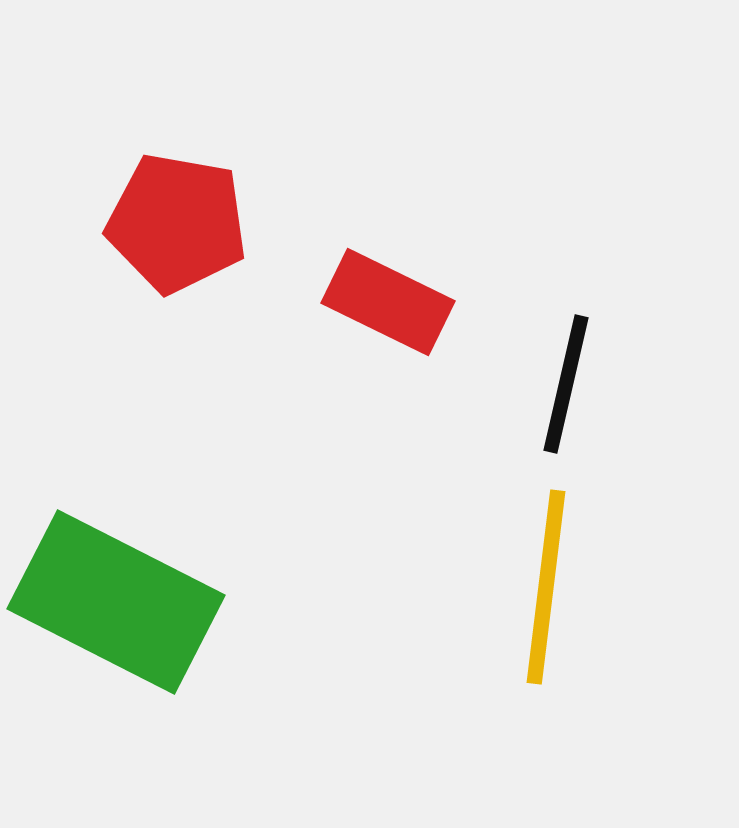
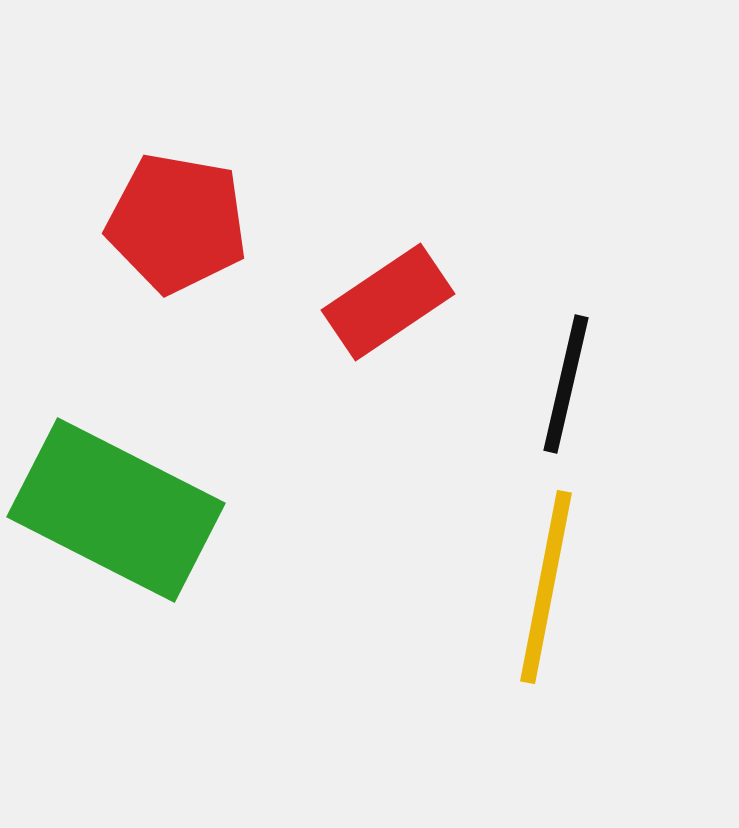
red rectangle: rotated 60 degrees counterclockwise
yellow line: rotated 4 degrees clockwise
green rectangle: moved 92 px up
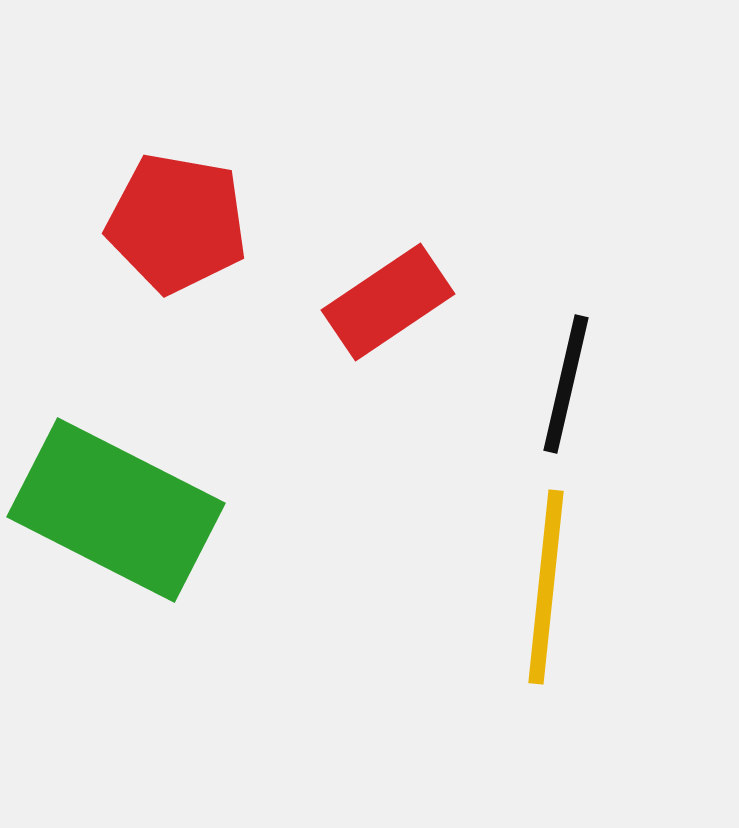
yellow line: rotated 5 degrees counterclockwise
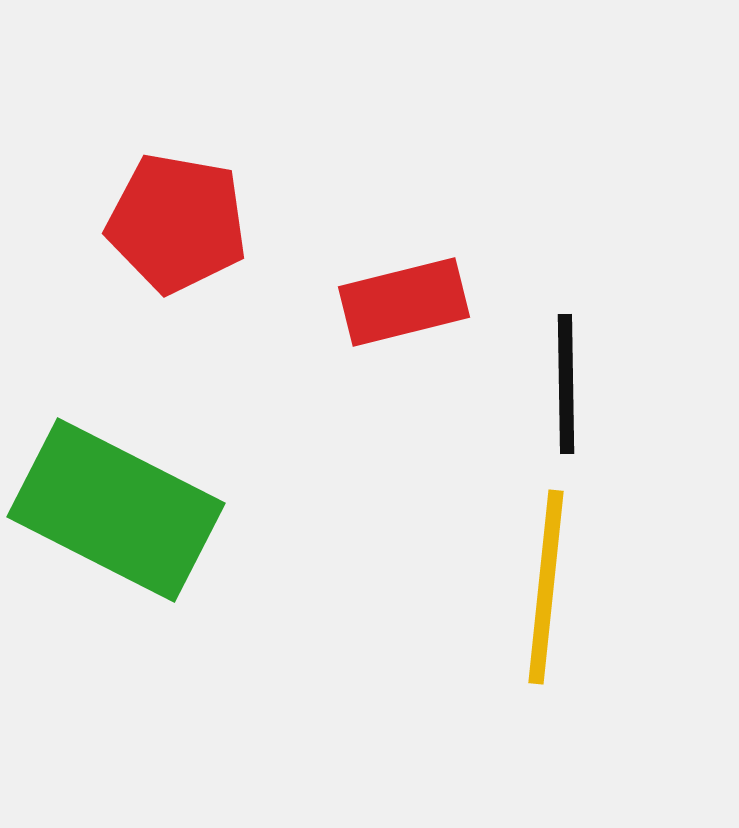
red rectangle: moved 16 px right; rotated 20 degrees clockwise
black line: rotated 14 degrees counterclockwise
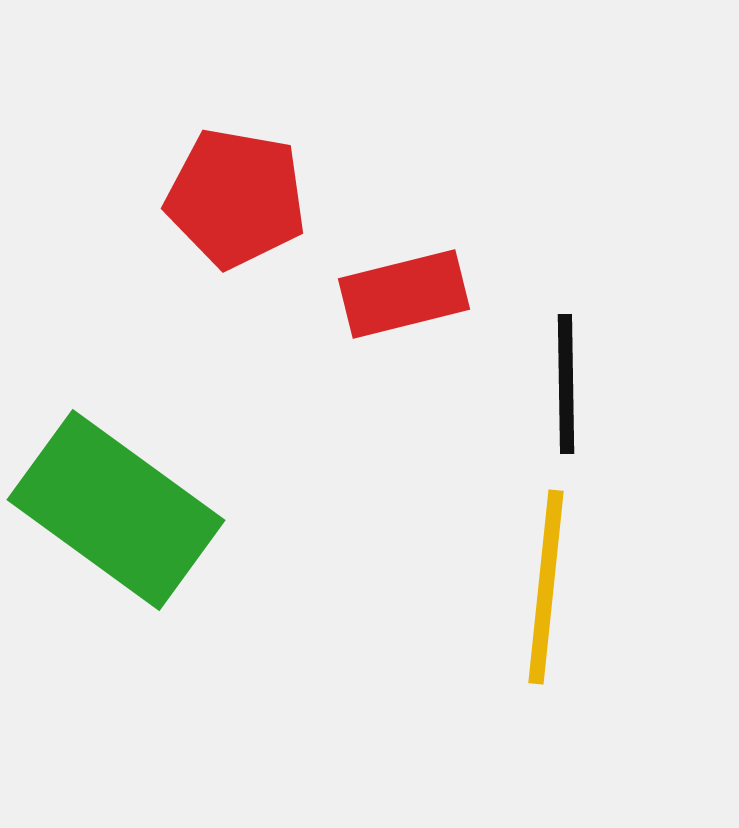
red pentagon: moved 59 px right, 25 px up
red rectangle: moved 8 px up
green rectangle: rotated 9 degrees clockwise
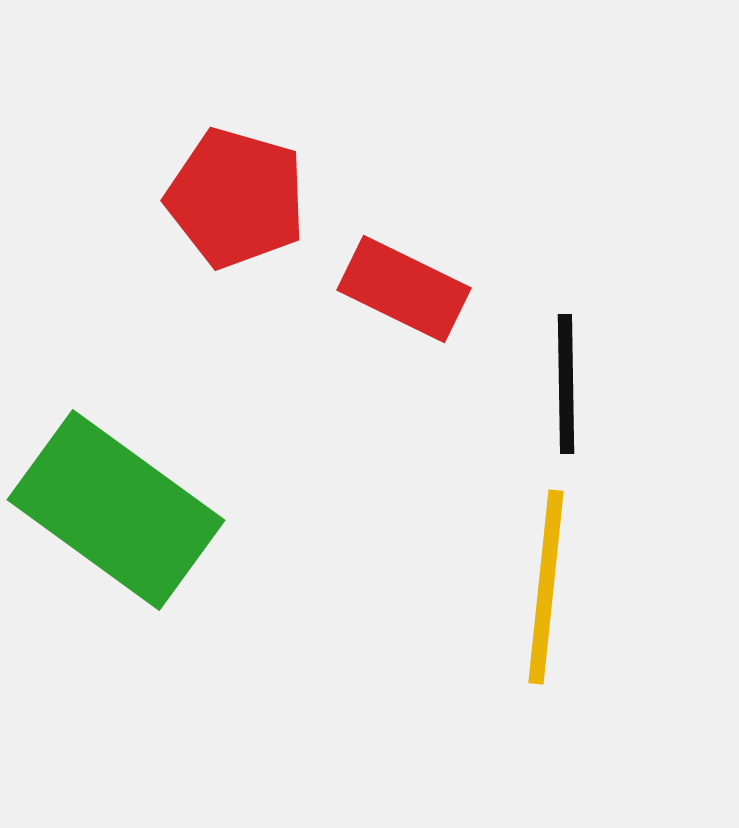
red pentagon: rotated 6 degrees clockwise
red rectangle: moved 5 px up; rotated 40 degrees clockwise
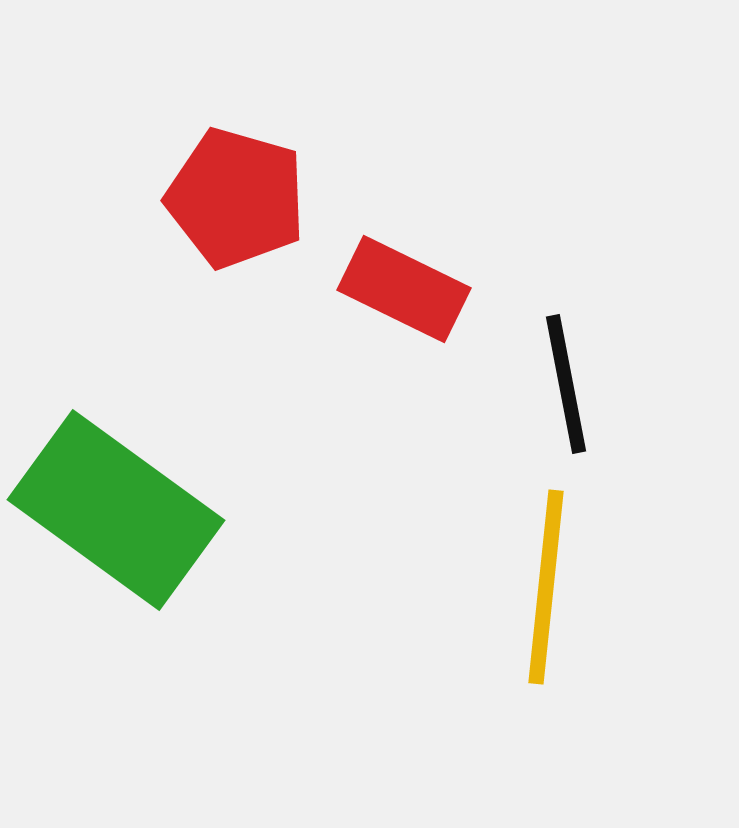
black line: rotated 10 degrees counterclockwise
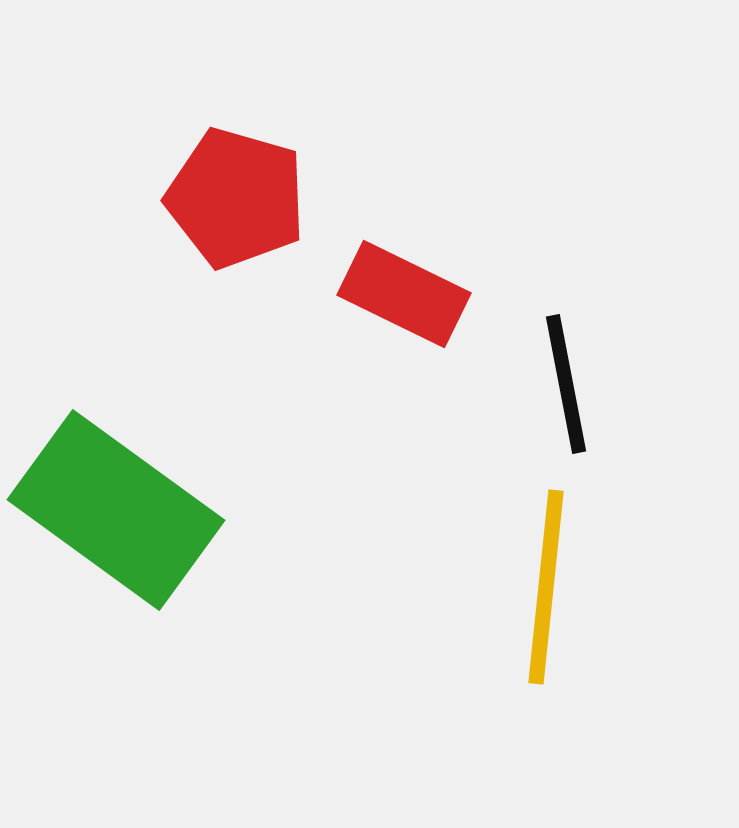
red rectangle: moved 5 px down
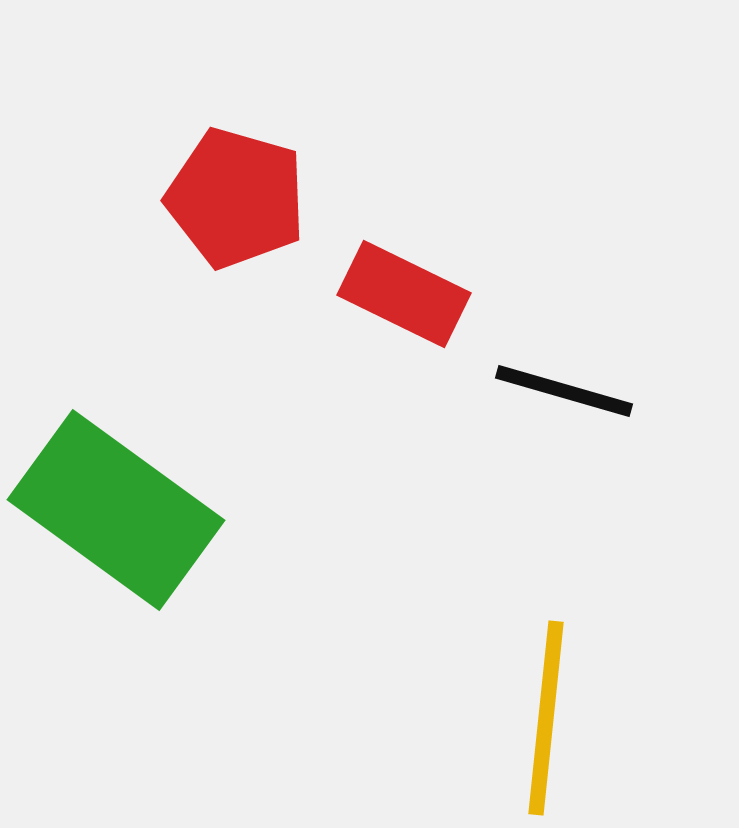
black line: moved 2 px left, 7 px down; rotated 63 degrees counterclockwise
yellow line: moved 131 px down
